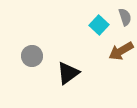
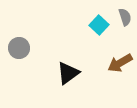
brown arrow: moved 1 px left, 12 px down
gray circle: moved 13 px left, 8 px up
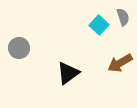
gray semicircle: moved 2 px left
